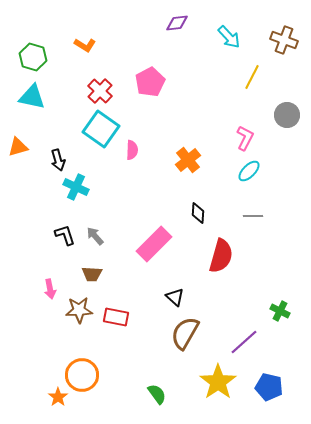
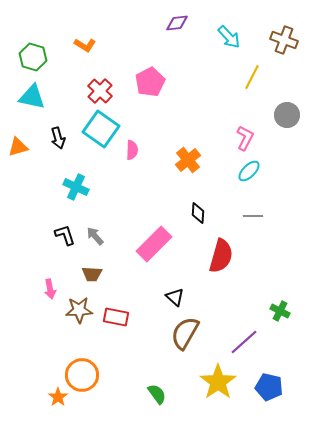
black arrow: moved 22 px up
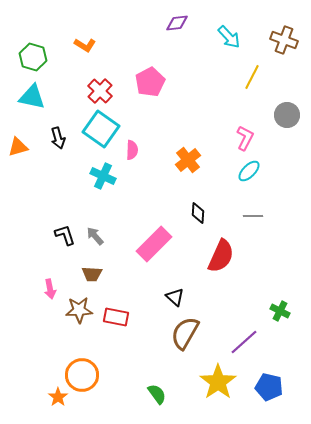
cyan cross: moved 27 px right, 11 px up
red semicircle: rotated 8 degrees clockwise
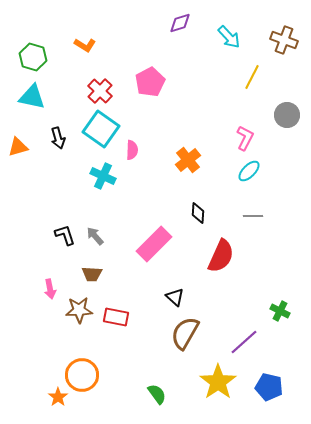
purple diamond: moved 3 px right; rotated 10 degrees counterclockwise
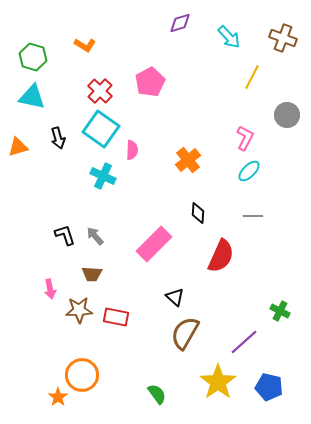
brown cross: moved 1 px left, 2 px up
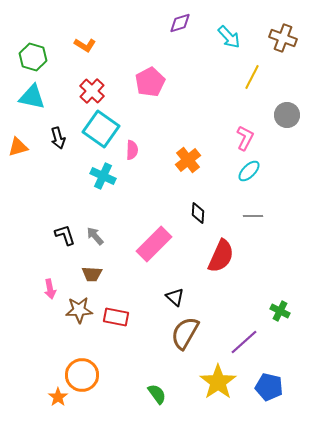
red cross: moved 8 px left
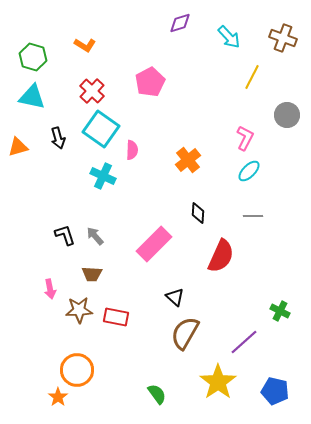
orange circle: moved 5 px left, 5 px up
blue pentagon: moved 6 px right, 4 px down
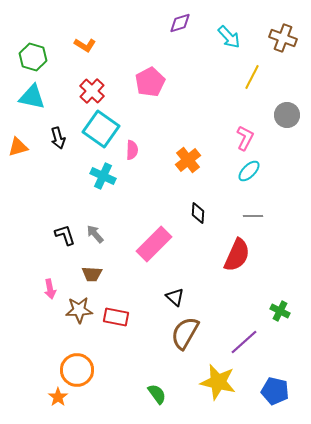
gray arrow: moved 2 px up
red semicircle: moved 16 px right, 1 px up
yellow star: rotated 24 degrees counterclockwise
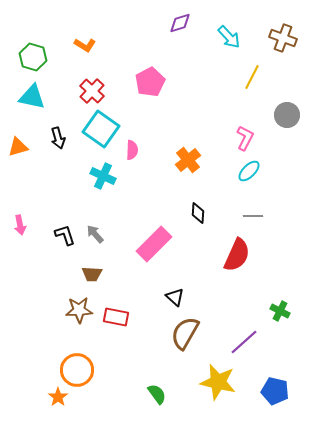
pink arrow: moved 30 px left, 64 px up
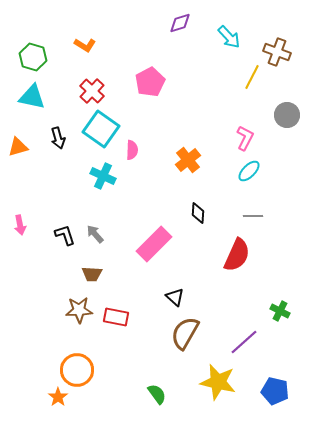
brown cross: moved 6 px left, 14 px down
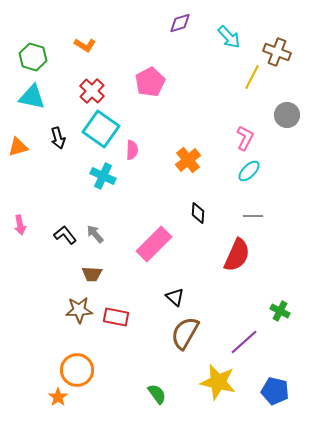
black L-shape: rotated 20 degrees counterclockwise
